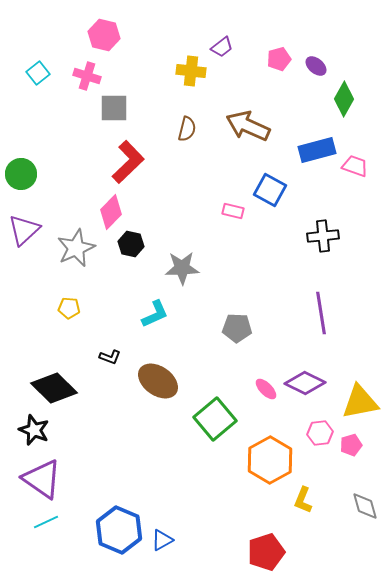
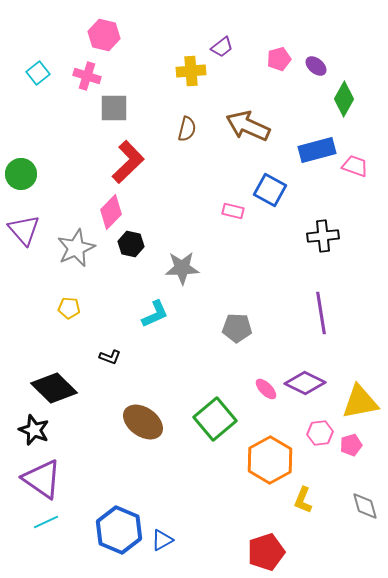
yellow cross at (191, 71): rotated 12 degrees counterclockwise
purple triangle at (24, 230): rotated 28 degrees counterclockwise
brown ellipse at (158, 381): moved 15 px left, 41 px down
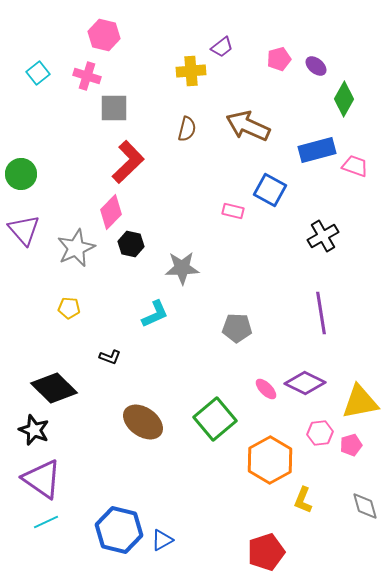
black cross at (323, 236): rotated 24 degrees counterclockwise
blue hexagon at (119, 530): rotated 9 degrees counterclockwise
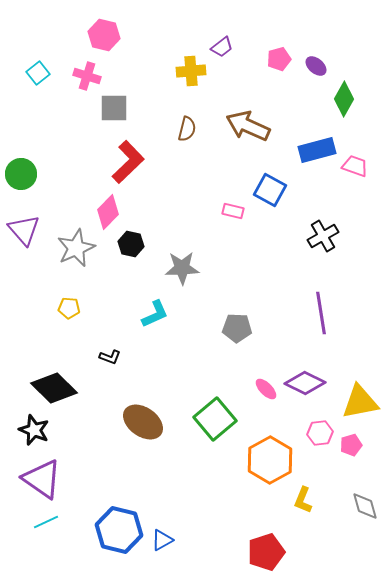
pink diamond at (111, 212): moved 3 px left
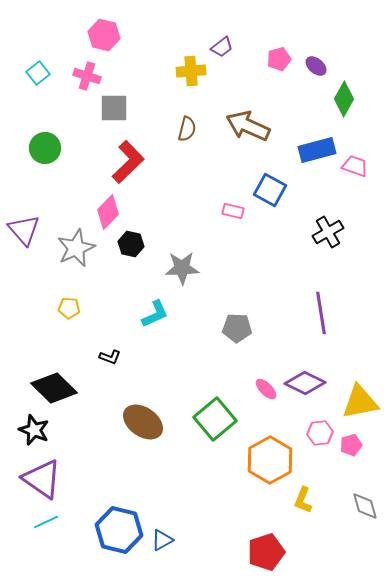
green circle at (21, 174): moved 24 px right, 26 px up
black cross at (323, 236): moved 5 px right, 4 px up
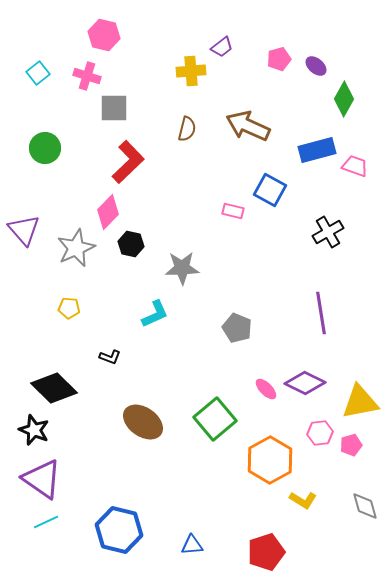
gray pentagon at (237, 328): rotated 20 degrees clockwise
yellow L-shape at (303, 500): rotated 80 degrees counterclockwise
blue triangle at (162, 540): moved 30 px right, 5 px down; rotated 25 degrees clockwise
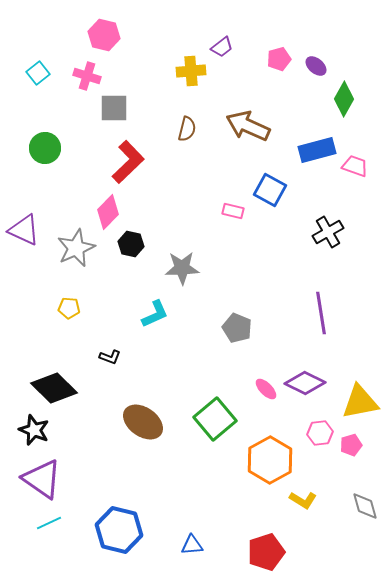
purple triangle at (24, 230): rotated 24 degrees counterclockwise
cyan line at (46, 522): moved 3 px right, 1 px down
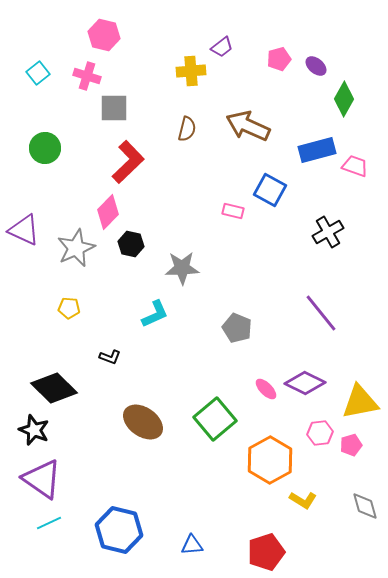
purple line at (321, 313): rotated 30 degrees counterclockwise
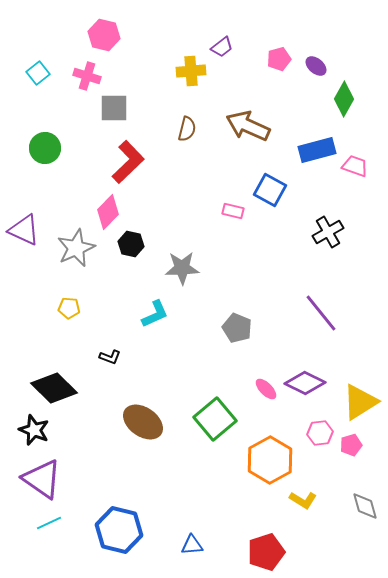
yellow triangle at (360, 402): rotated 21 degrees counterclockwise
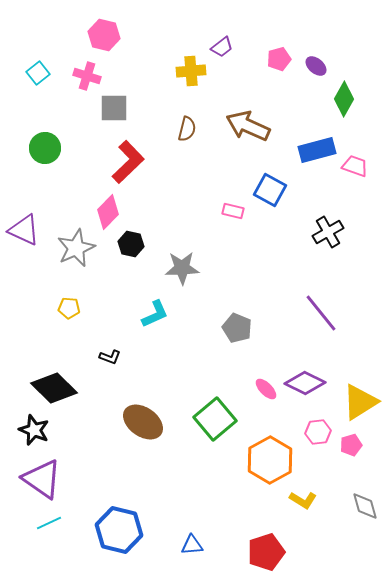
pink hexagon at (320, 433): moved 2 px left, 1 px up
